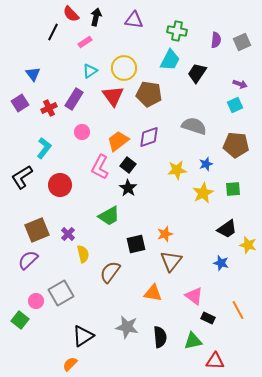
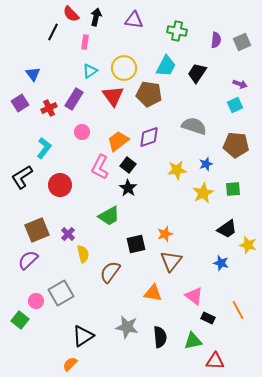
pink rectangle at (85, 42): rotated 48 degrees counterclockwise
cyan trapezoid at (170, 60): moved 4 px left, 6 px down
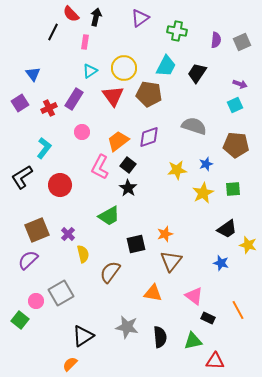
purple triangle at (134, 20): moved 6 px right, 2 px up; rotated 42 degrees counterclockwise
